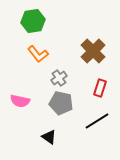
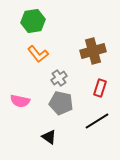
brown cross: rotated 30 degrees clockwise
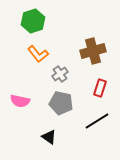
green hexagon: rotated 10 degrees counterclockwise
gray cross: moved 1 px right, 4 px up
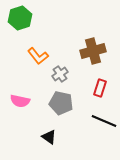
green hexagon: moved 13 px left, 3 px up
orange L-shape: moved 2 px down
black line: moved 7 px right; rotated 55 degrees clockwise
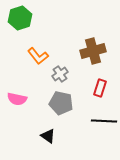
pink semicircle: moved 3 px left, 2 px up
black line: rotated 20 degrees counterclockwise
black triangle: moved 1 px left, 1 px up
